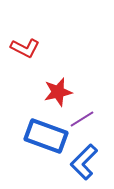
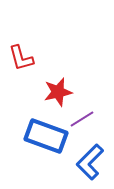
red L-shape: moved 4 px left, 10 px down; rotated 48 degrees clockwise
blue L-shape: moved 6 px right
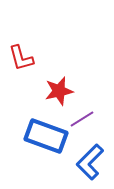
red star: moved 1 px right, 1 px up
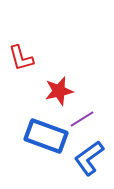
blue L-shape: moved 1 px left, 4 px up; rotated 9 degrees clockwise
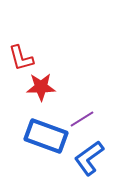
red star: moved 18 px left, 4 px up; rotated 12 degrees clockwise
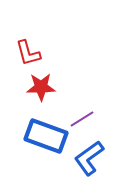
red L-shape: moved 7 px right, 5 px up
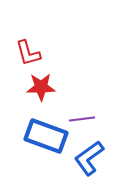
purple line: rotated 25 degrees clockwise
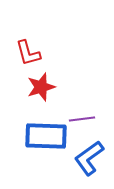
red star: rotated 16 degrees counterclockwise
blue rectangle: rotated 18 degrees counterclockwise
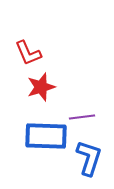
red L-shape: rotated 8 degrees counterclockwise
purple line: moved 2 px up
blue L-shape: rotated 144 degrees clockwise
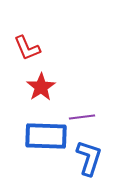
red L-shape: moved 1 px left, 5 px up
red star: rotated 16 degrees counterclockwise
